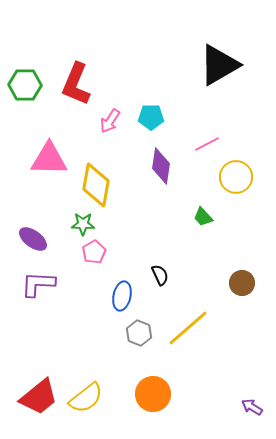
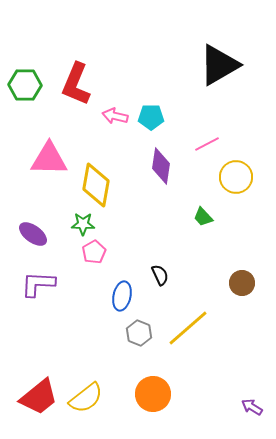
pink arrow: moved 5 px right, 5 px up; rotated 70 degrees clockwise
purple ellipse: moved 5 px up
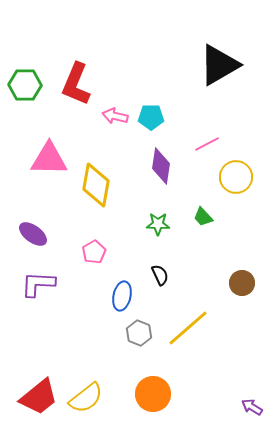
green star: moved 75 px right
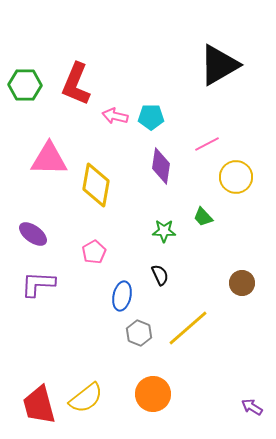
green star: moved 6 px right, 7 px down
red trapezoid: moved 8 px down; rotated 114 degrees clockwise
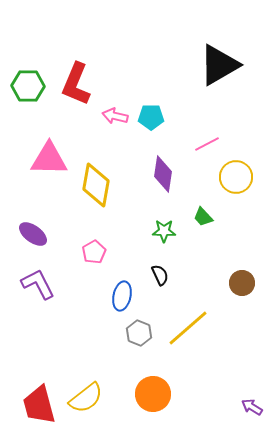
green hexagon: moved 3 px right, 1 px down
purple diamond: moved 2 px right, 8 px down
purple L-shape: rotated 60 degrees clockwise
